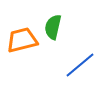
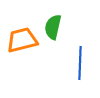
blue line: moved 2 px up; rotated 48 degrees counterclockwise
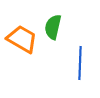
orange trapezoid: moved 1 px up; rotated 44 degrees clockwise
